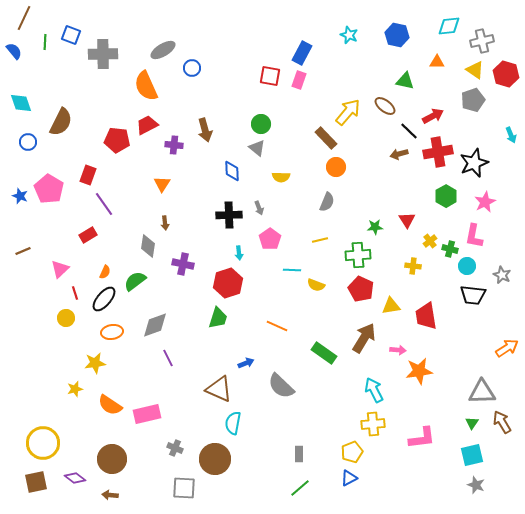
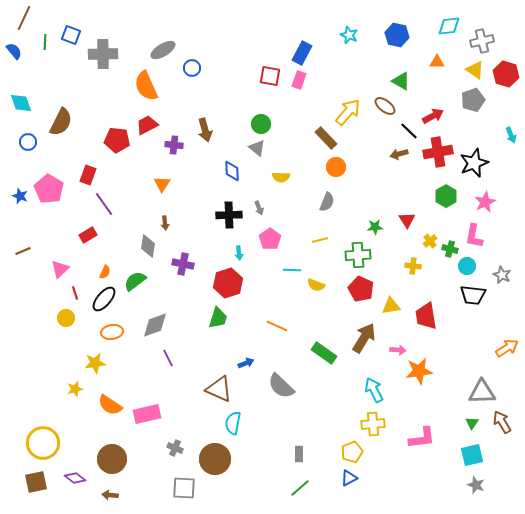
green triangle at (405, 81): moved 4 px left; rotated 18 degrees clockwise
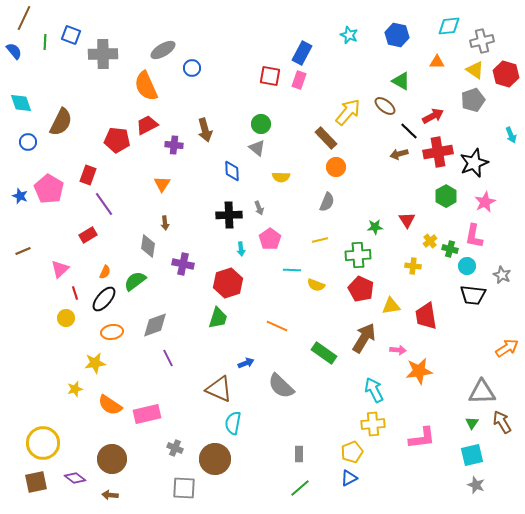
cyan arrow at (239, 253): moved 2 px right, 4 px up
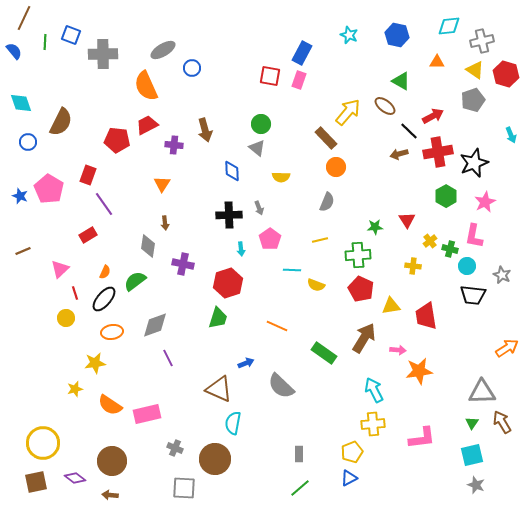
brown circle at (112, 459): moved 2 px down
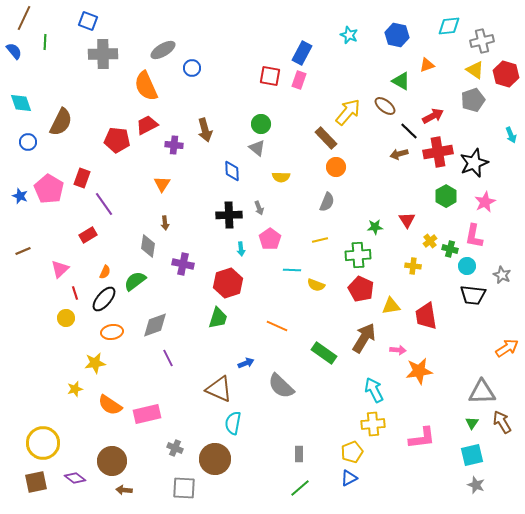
blue square at (71, 35): moved 17 px right, 14 px up
orange triangle at (437, 62): moved 10 px left, 3 px down; rotated 21 degrees counterclockwise
red rectangle at (88, 175): moved 6 px left, 3 px down
brown arrow at (110, 495): moved 14 px right, 5 px up
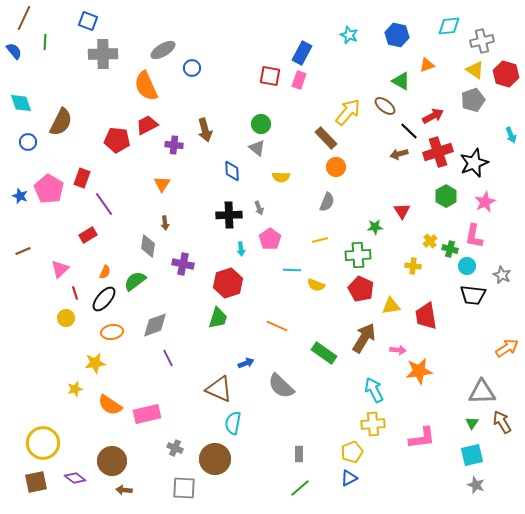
red cross at (438, 152): rotated 8 degrees counterclockwise
red triangle at (407, 220): moved 5 px left, 9 px up
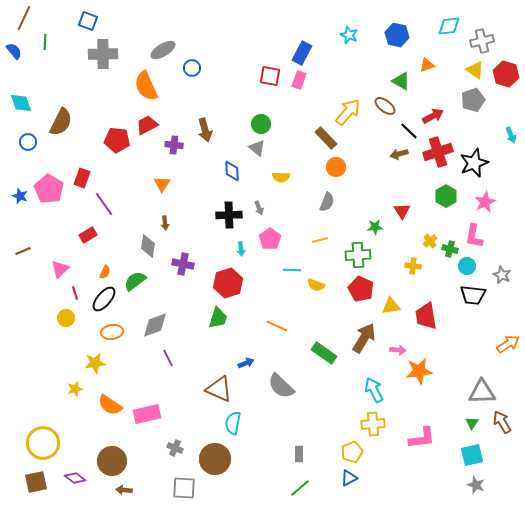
orange arrow at (507, 348): moved 1 px right, 4 px up
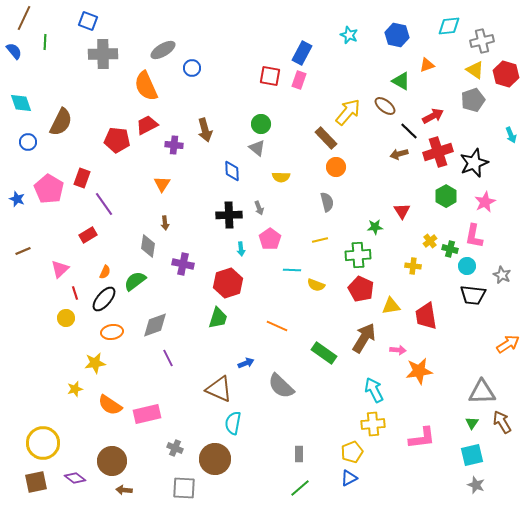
blue star at (20, 196): moved 3 px left, 3 px down
gray semicircle at (327, 202): rotated 36 degrees counterclockwise
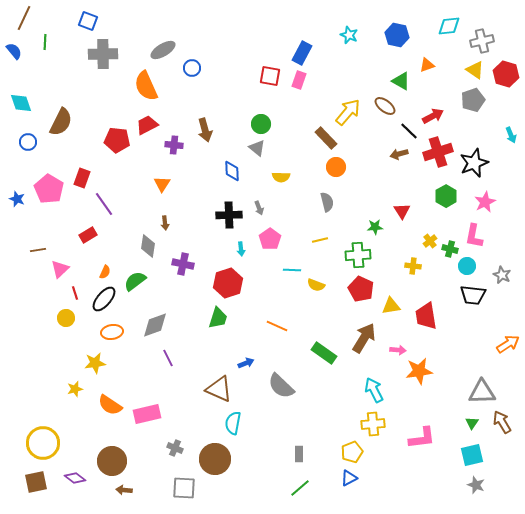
brown line at (23, 251): moved 15 px right, 1 px up; rotated 14 degrees clockwise
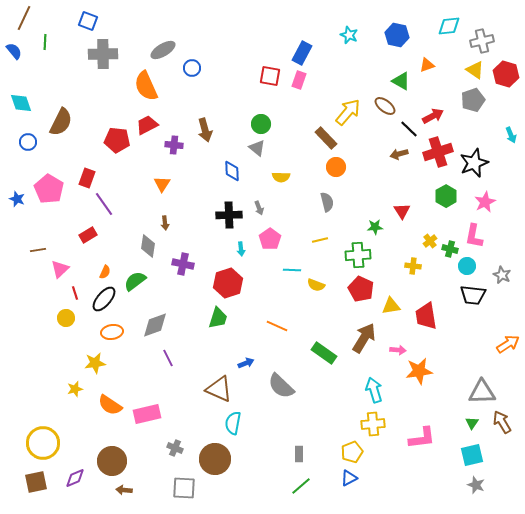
black line at (409, 131): moved 2 px up
red rectangle at (82, 178): moved 5 px right
cyan arrow at (374, 390): rotated 10 degrees clockwise
purple diamond at (75, 478): rotated 60 degrees counterclockwise
green line at (300, 488): moved 1 px right, 2 px up
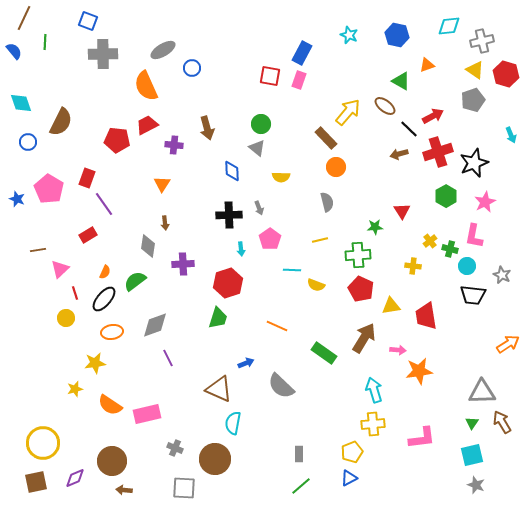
brown arrow at (205, 130): moved 2 px right, 2 px up
purple cross at (183, 264): rotated 15 degrees counterclockwise
